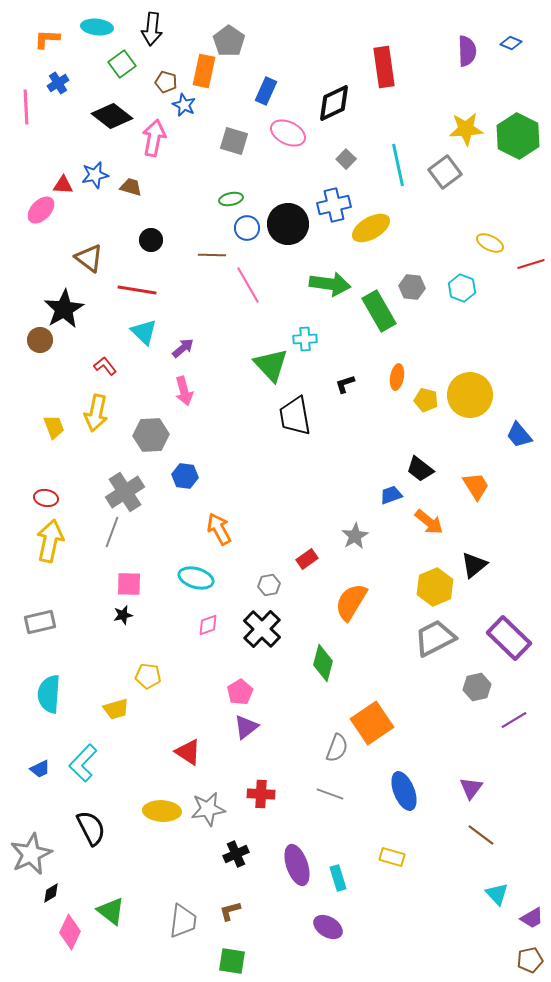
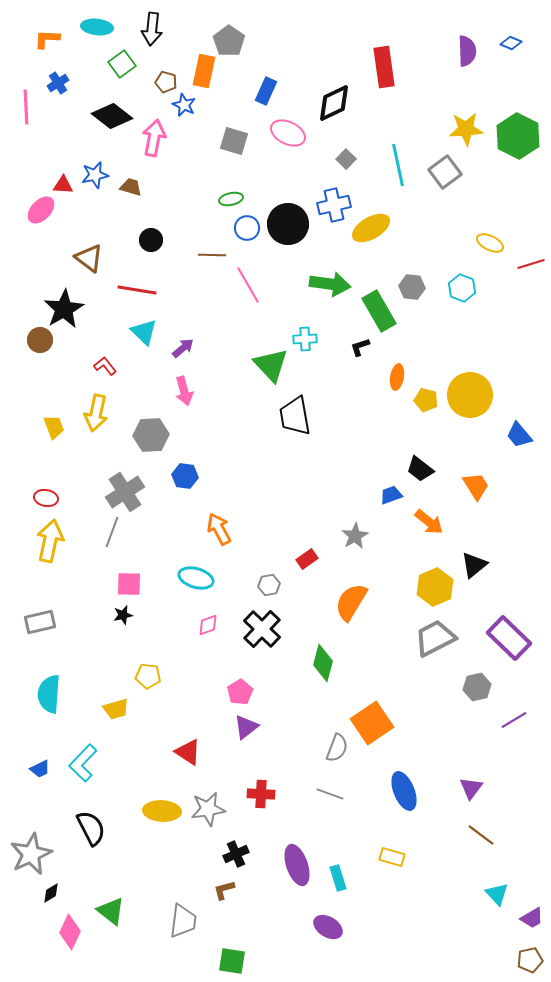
black L-shape at (345, 384): moved 15 px right, 37 px up
brown L-shape at (230, 911): moved 6 px left, 21 px up
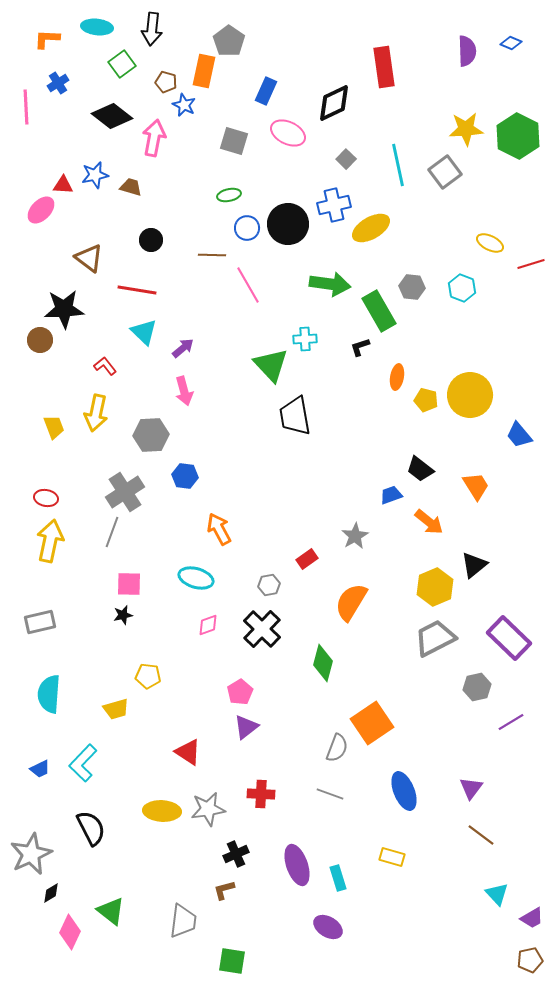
green ellipse at (231, 199): moved 2 px left, 4 px up
black star at (64, 309): rotated 27 degrees clockwise
purple line at (514, 720): moved 3 px left, 2 px down
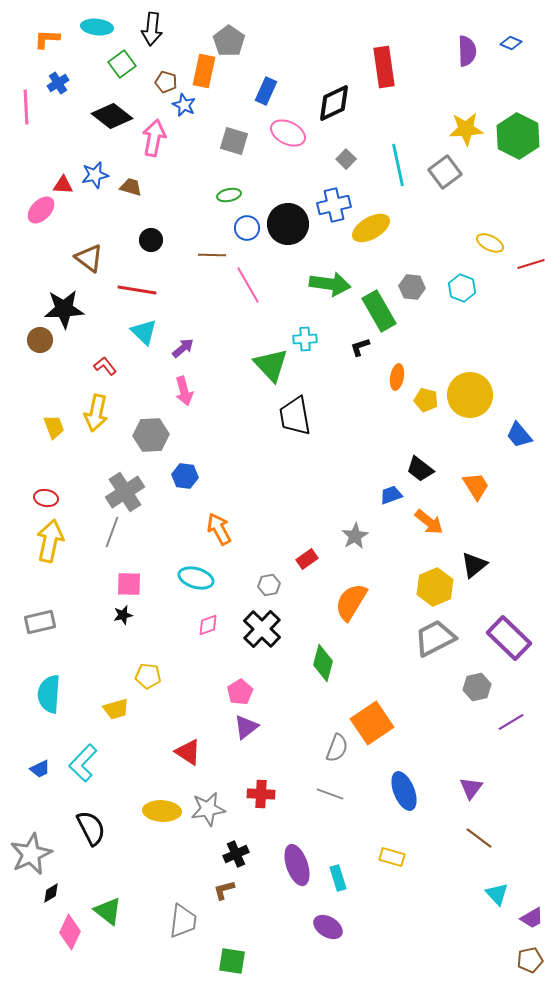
brown line at (481, 835): moved 2 px left, 3 px down
green triangle at (111, 911): moved 3 px left
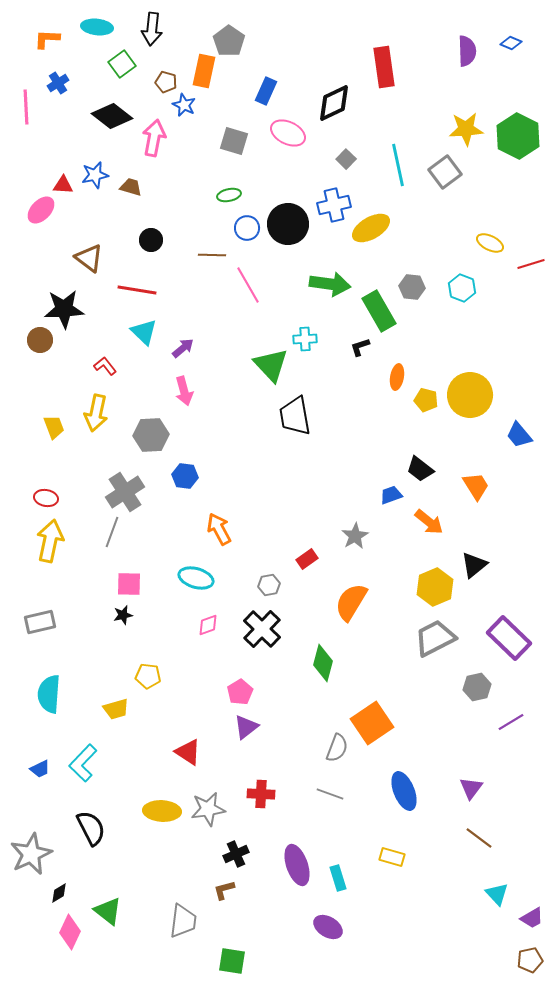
black diamond at (51, 893): moved 8 px right
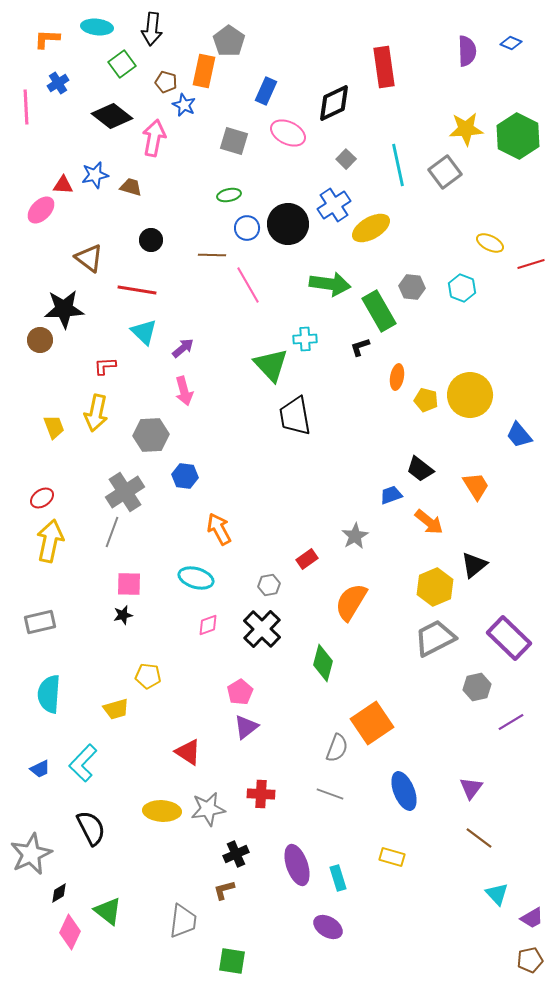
blue cross at (334, 205): rotated 20 degrees counterclockwise
red L-shape at (105, 366): rotated 55 degrees counterclockwise
red ellipse at (46, 498): moved 4 px left; rotated 45 degrees counterclockwise
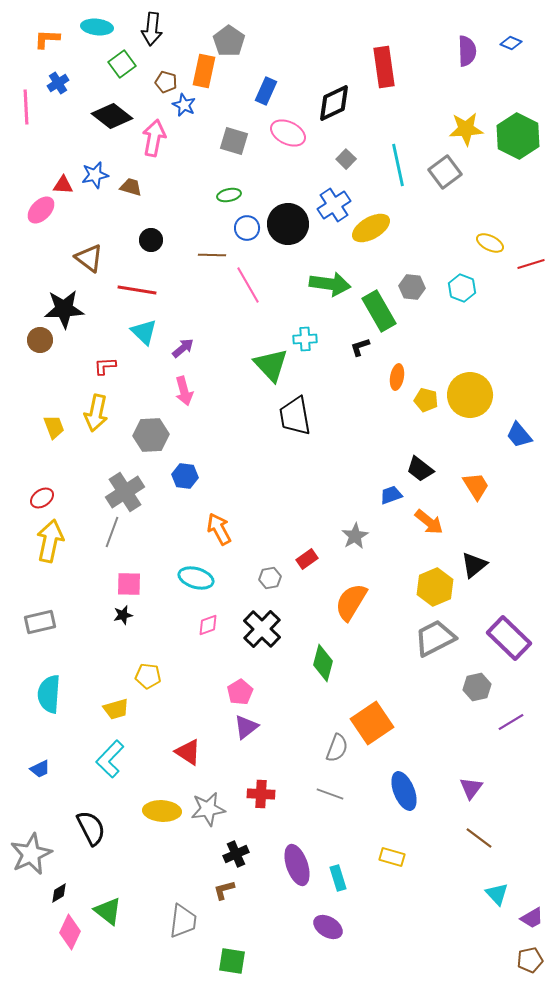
gray hexagon at (269, 585): moved 1 px right, 7 px up
cyan L-shape at (83, 763): moved 27 px right, 4 px up
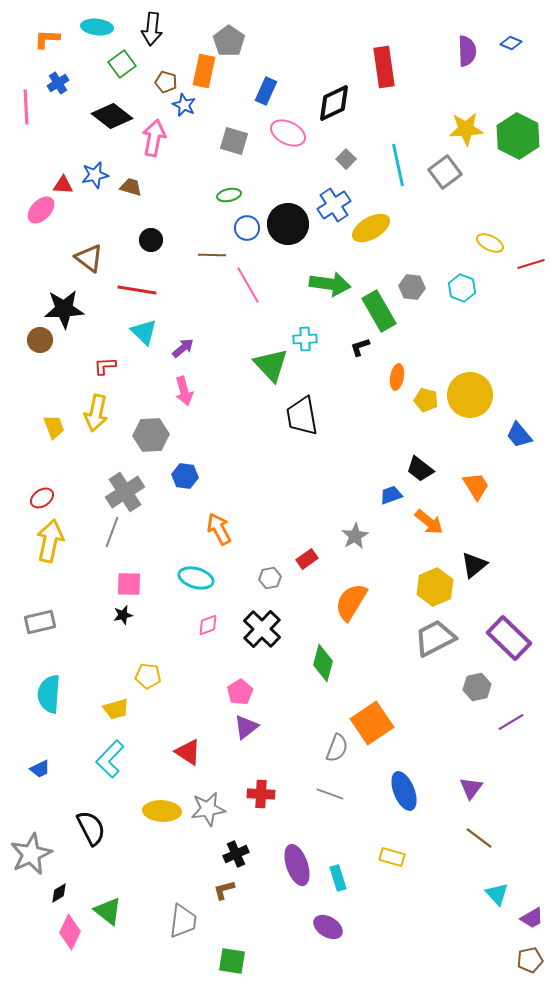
black trapezoid at (295, 416): moved 7 px right
